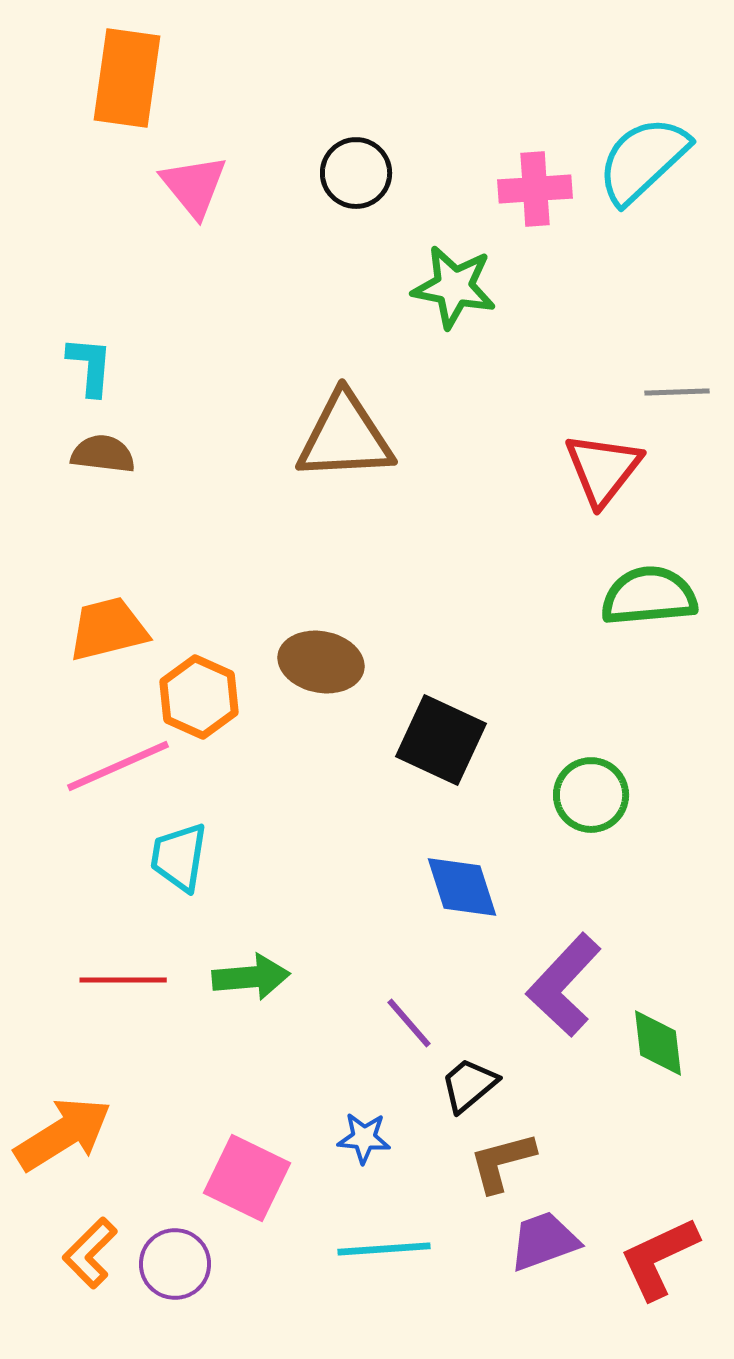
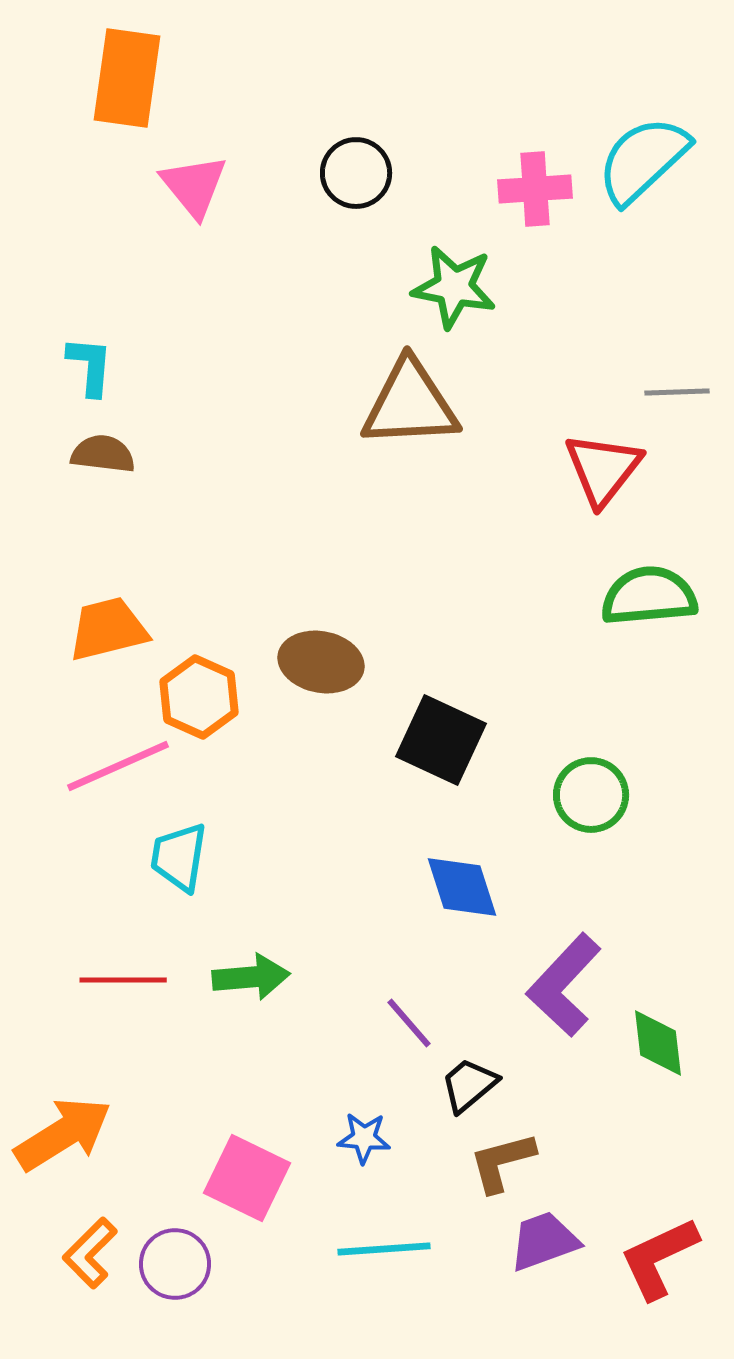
brown triangle: moved 65 px right, 33 px up
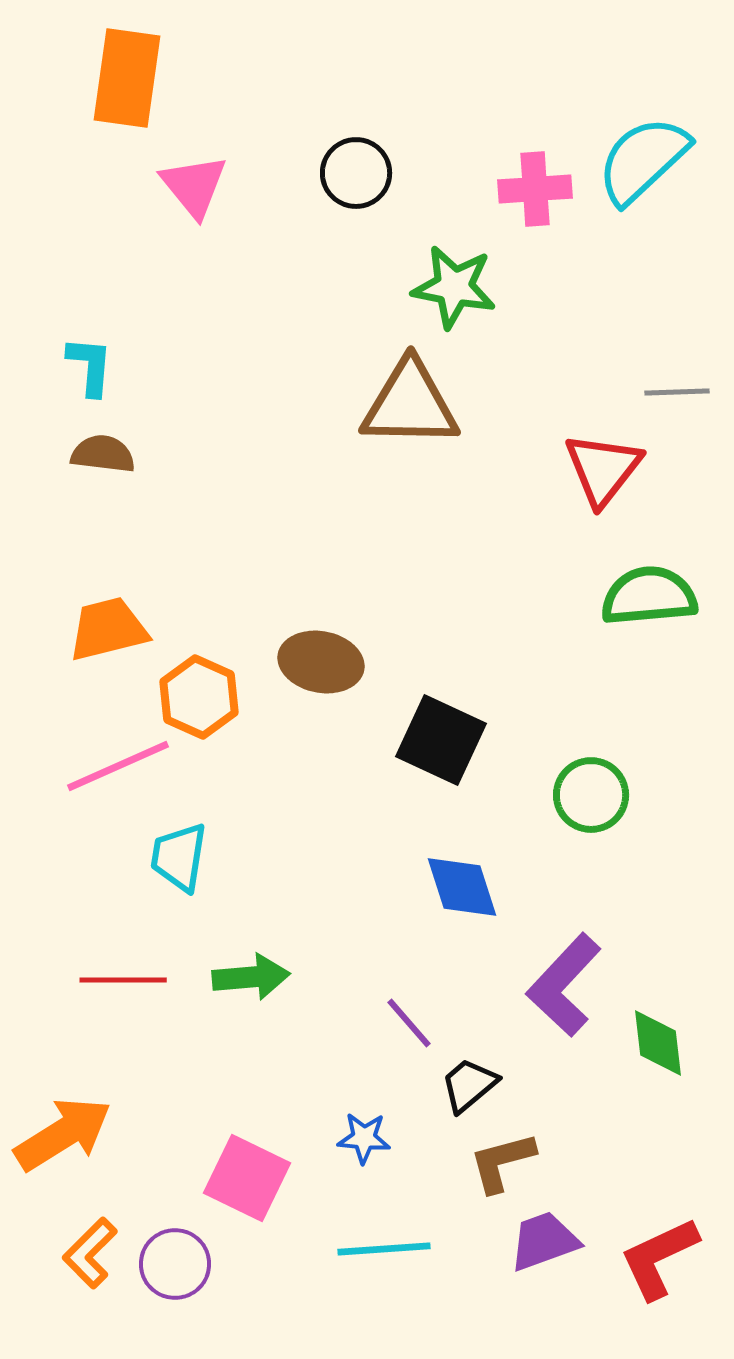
brown triangle: rotated 4 degrees clockwise
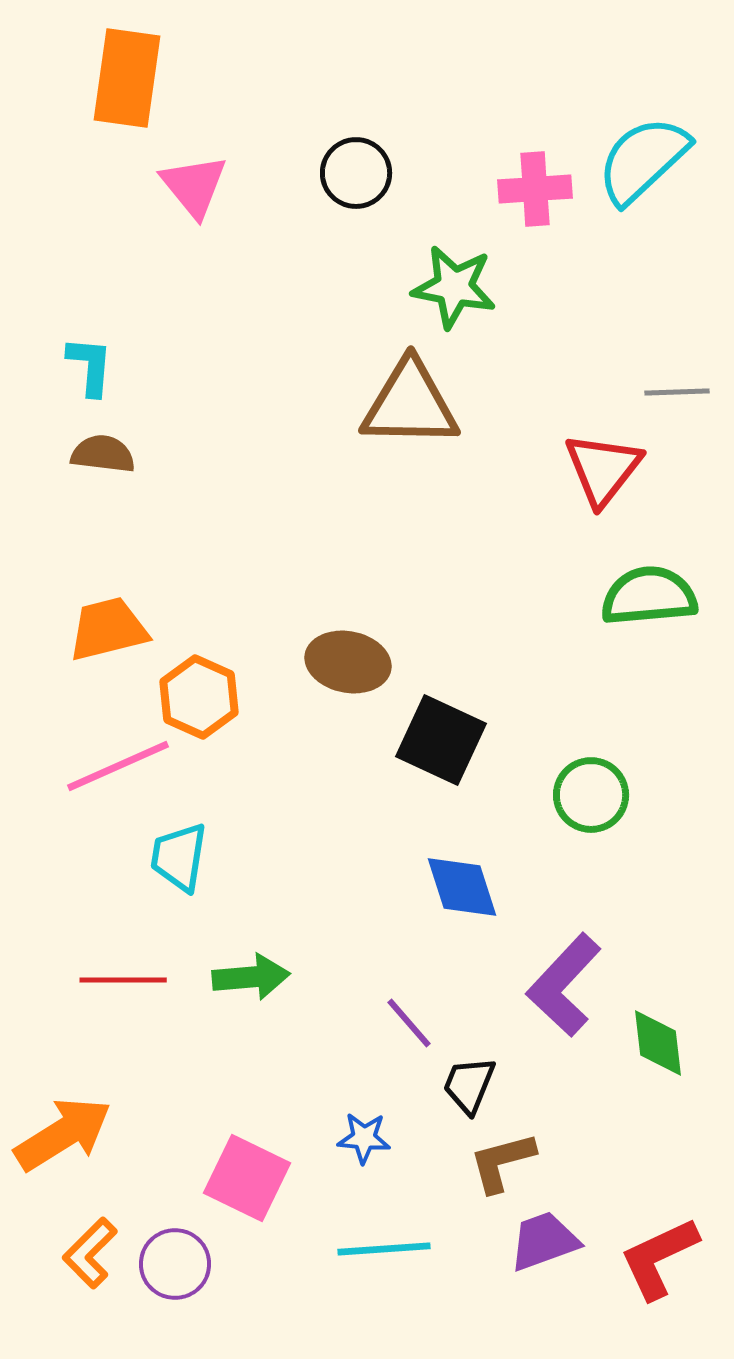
brown ellipse: moved 27 px right
black trapezoid: rotated 28 degrees counterclockwise
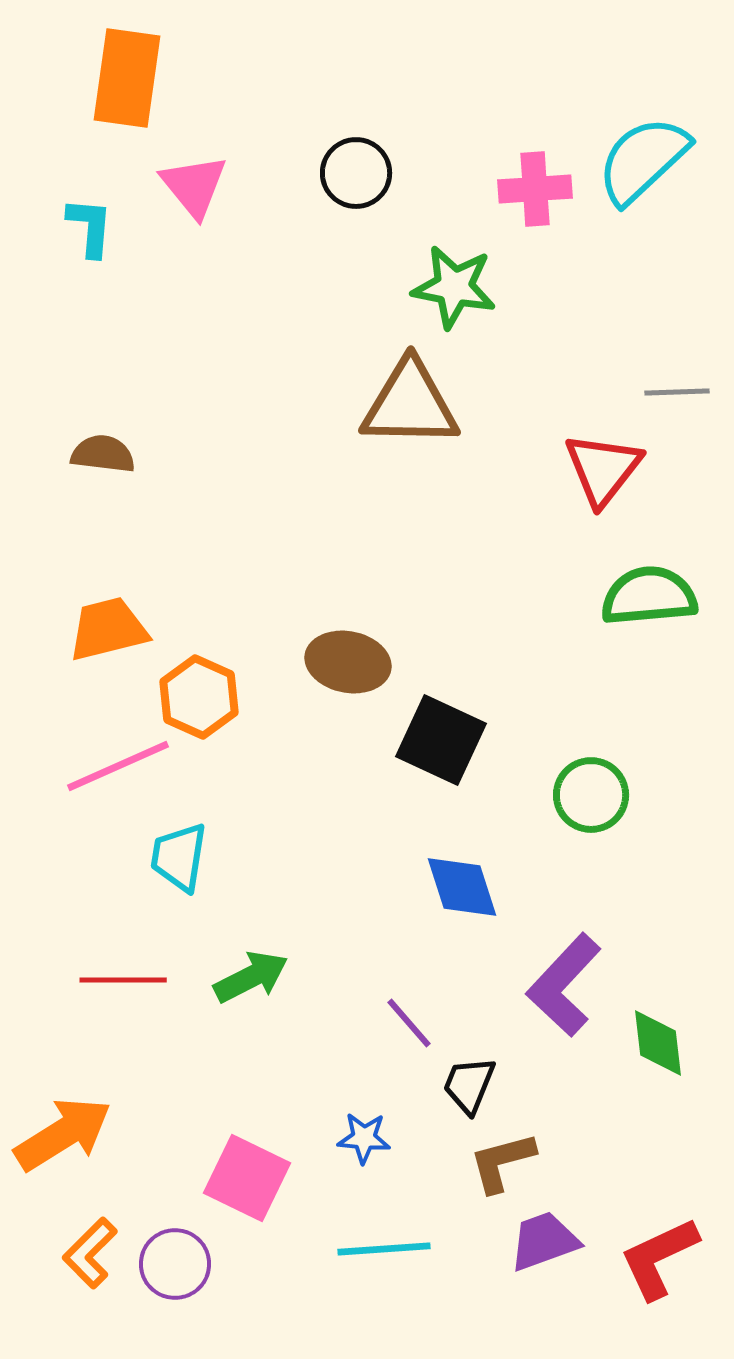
cyan L-shape: moved 139 px up
green arrow: rotated 22 degrees counterclockwise
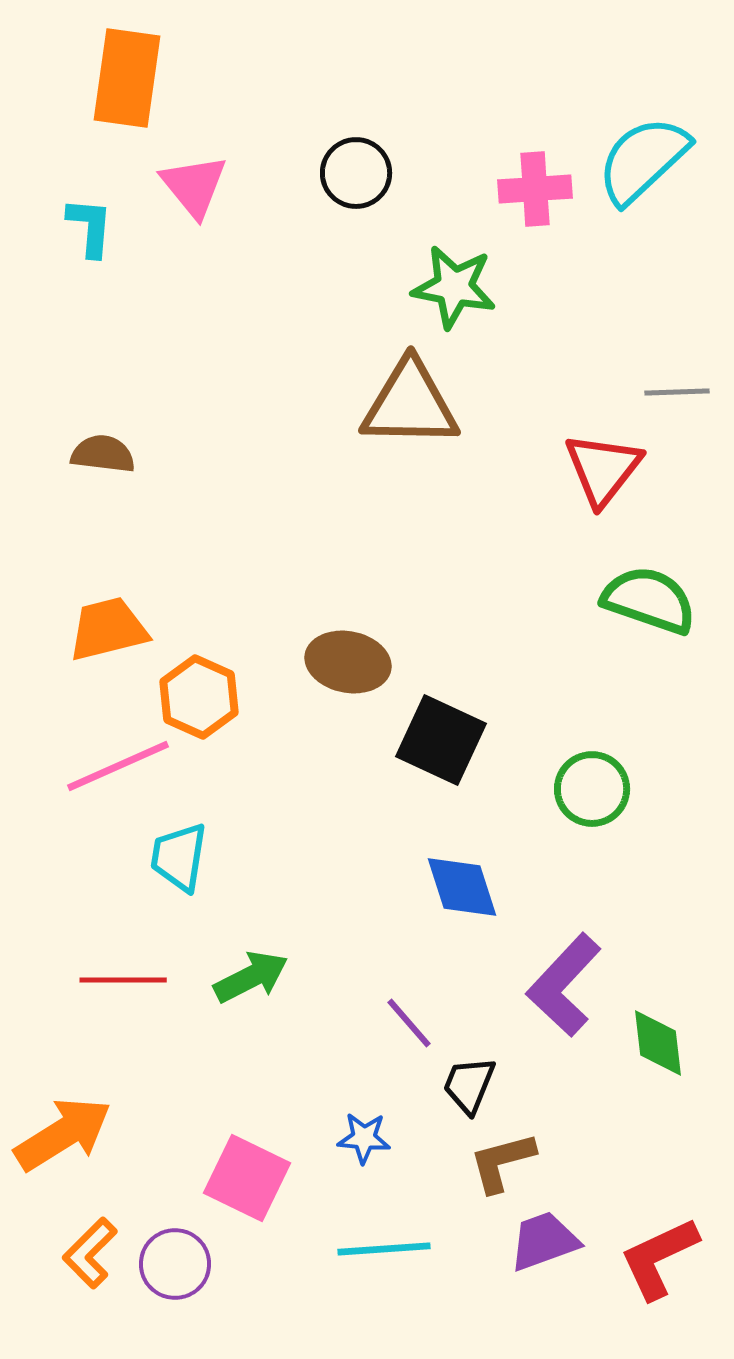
green semicircle: moved 4 px down; rotated 24 degrees clockwise
green circle: moved 1 px right, 6 px up
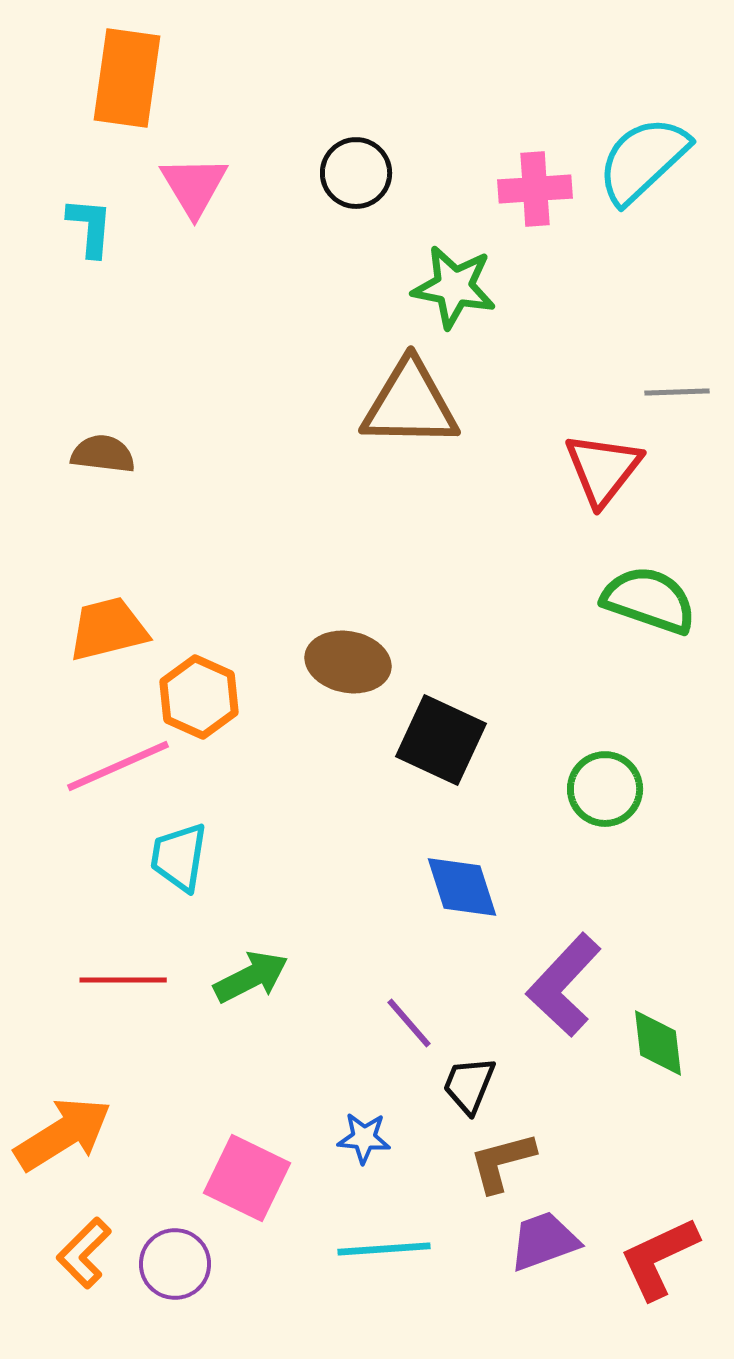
pink triangle: rotated 8 degrees clockwise
green circle: moved 13 px right
orange L-shape: moved 6 px left
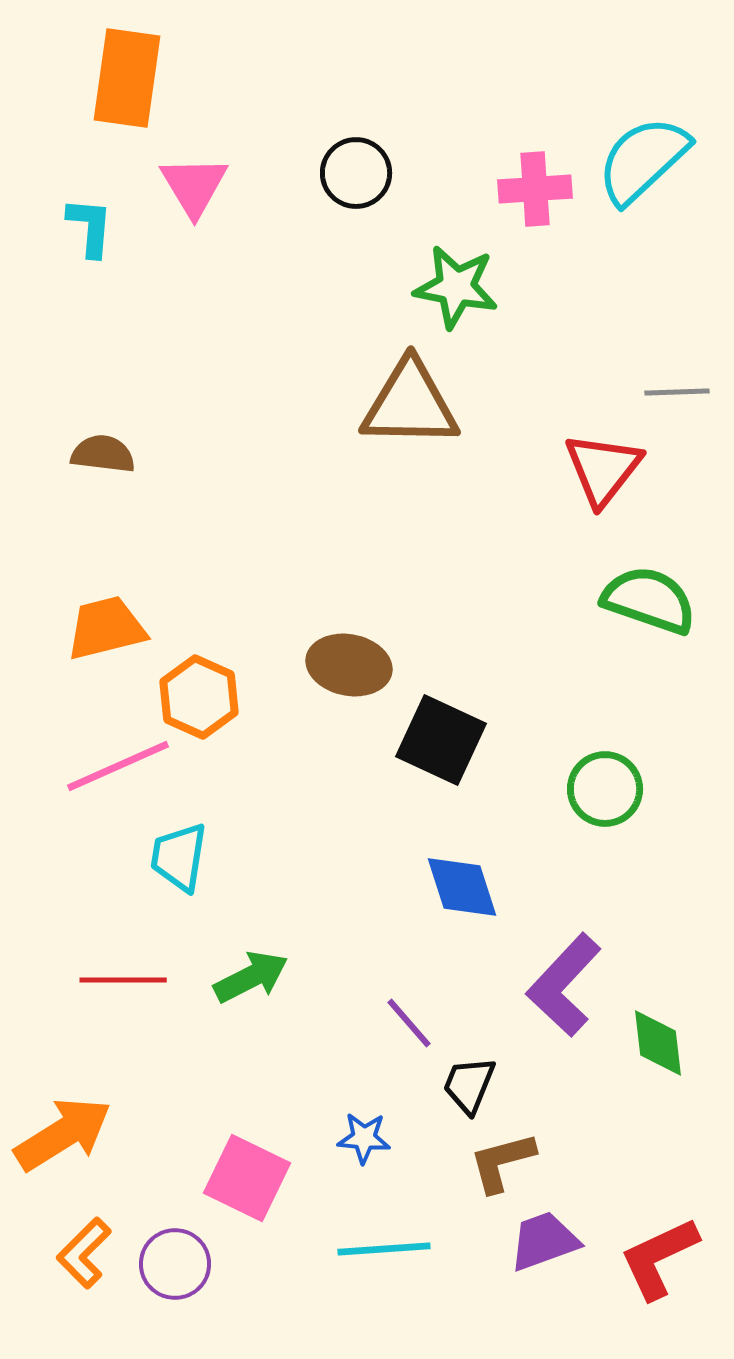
green star: moved 2 px right
orange trapezoid: moved 2 px left, 1 px up
brown ellipse: moved 1 px right, 3 px down
